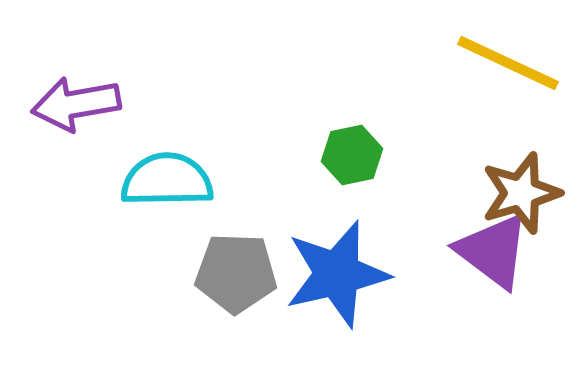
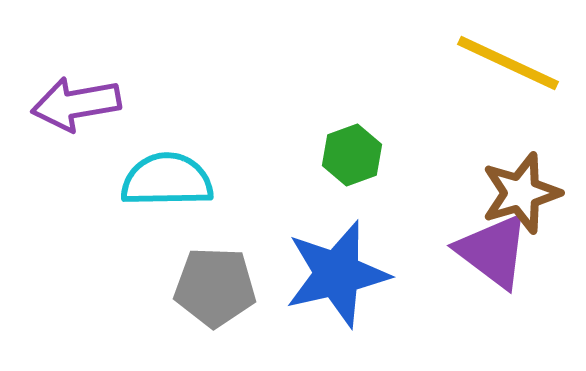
green hexagon: rotated 8 degrees counterclockwise
gray pentagon: moved 21 px left, 14 px down
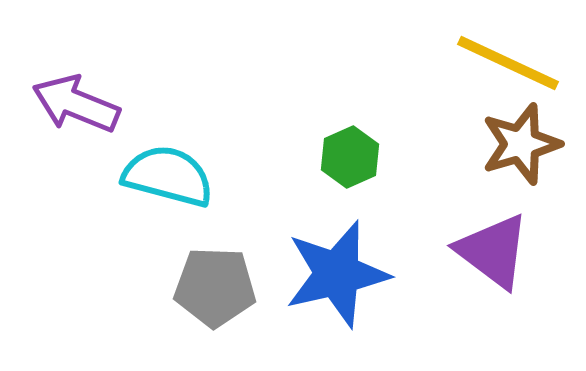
purple arrow: rotated 32 degrees clockwise
green hexagon: moved 2 px left, 2 px down; rotated 4 degrees counterclockwise
cyan semicircle: moved 1 px right, 4 px up; rotated 16 degrees clockwise
brown star: moved 49 px up
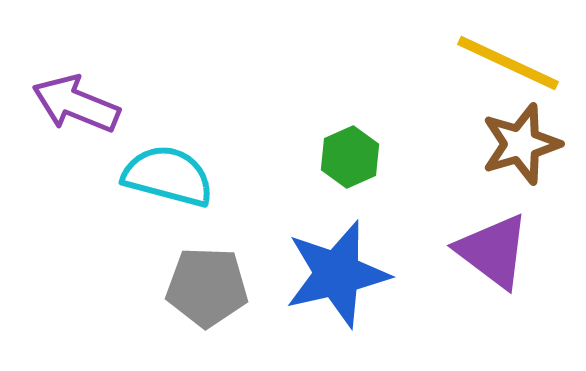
gray pentagon: moved 8 px left
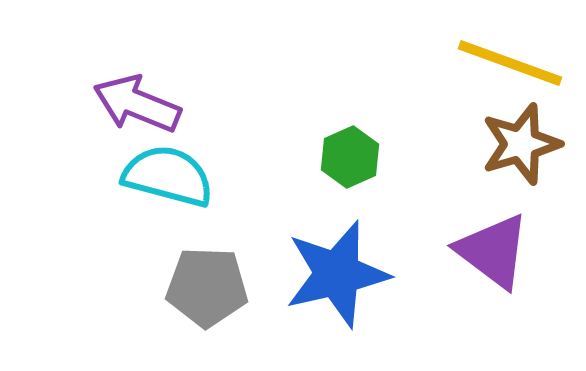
yellow line: moved 2 px right; rotated 5 degrees counterclockwise
purple arrow: moved 61 px right
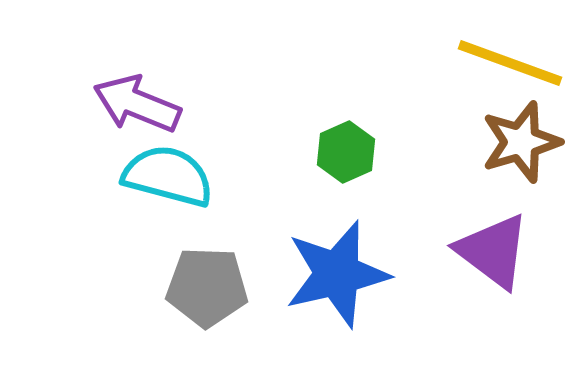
brown star: moved 2 px up
green hexagon: moved 4 px left, 5 px up
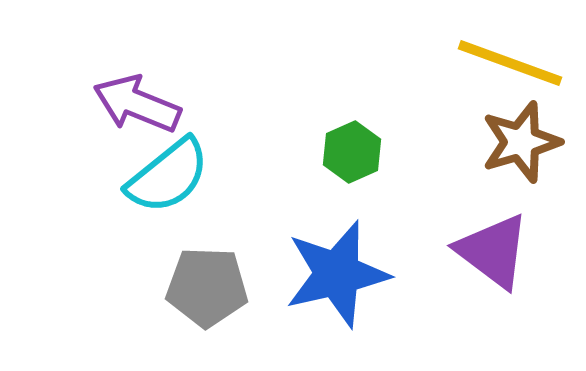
green hexagon: moved 6 px right
cyan semicircle: rotated 126 degrees clockwise
